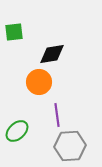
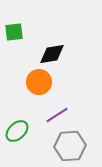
purple line: rotated 65 degrees clockwise
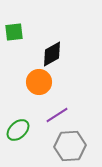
black diamond: rotated 20 degrees counterclockwise
green ellipse: moved 1 px right, 1 px up
